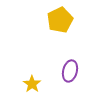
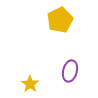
yellow star: moved 2 px left
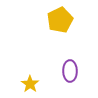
purple ellipse: rotated 15 degrees counterclockwise
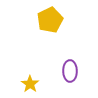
yellow pentagon: moved 10 px left
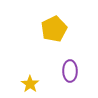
yellow pentagon: moved 4 px right, 9 px down
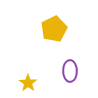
yellow star: moved 2 px left, 1 px up
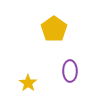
yellow pentagon: rotated 10 degrees counterclockwise
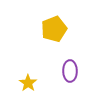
yellow pentagon: rotated 15 degrees clockwise
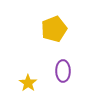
purple ellipse: moved 7 px left
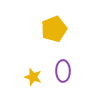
yellow star: moved 5 px right, 6 px up; rotated 18 degrees counterclockwise
